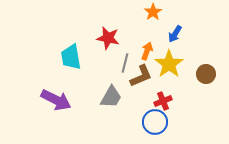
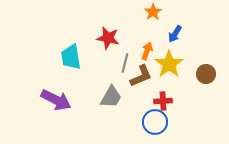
red cross: rotated 18 degrees clockwise
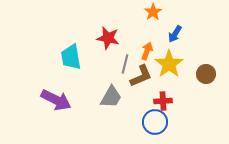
gray line: moved 1 px down
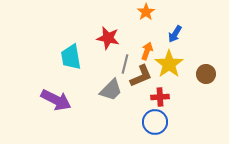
orange star: moved 7 px left
gray trapezoid: moved 7 px up; rotated 15 degrees clockwise
red cross: moved 3 px left, 4 px up
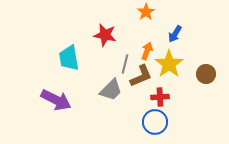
red star: moved 3 px left, 3 px up
cyan trapezoid: moved 2 px left, 1 px down
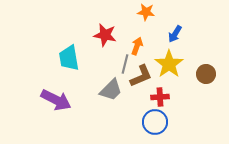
orange star: rotated 30 degrees counterclockwise
orange arrow: moved 10 px left, 5 px up
